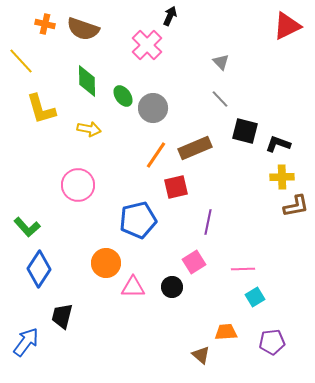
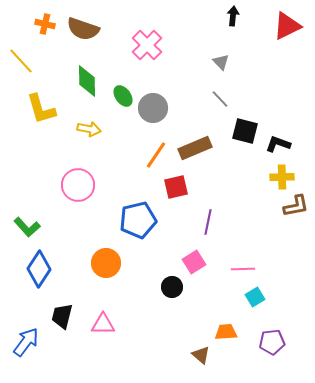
black arrow: moved 63 px right; rotated 18 degrees counterclockwise
pink triangle: moved 30 px left, 37 px down
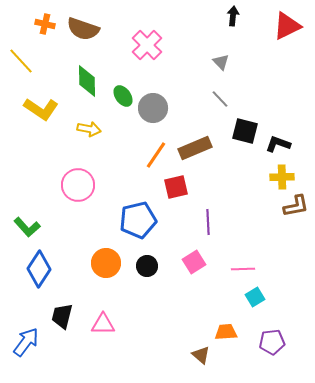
yellow L-shape: rotated 40 degrees counterclockwise
purple line: rotated 15 degrees counterclockwise
black circle: moved 25 px left, 21 px up
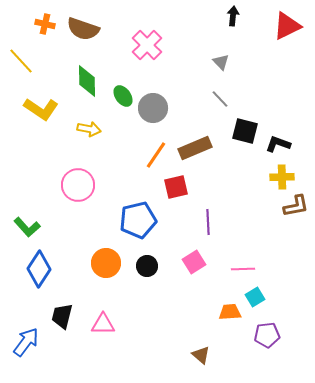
orange trapezoid: moved 4 px right, 20 px up
purple pentagon: moved 5 px left, 7 px up
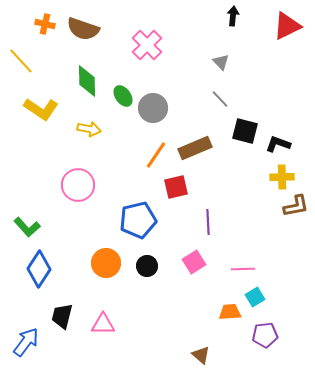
purple pentagon: moved 2 px left
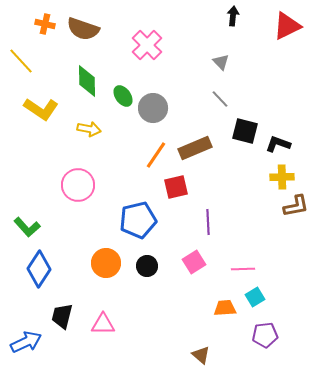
orange trapezoid: moved 5 px left, 4 px up
blue arrow: rotated 28 degrees clockwise
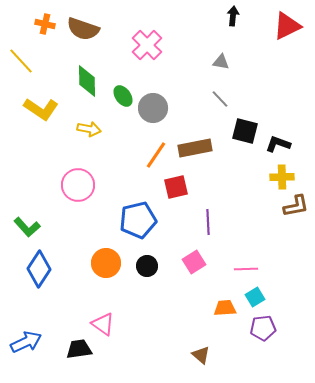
gray triangle: rotated 36 degrees counterclockwise
brown rectangle: rotated 12 degrees clockwise
pink line: moved 3 px right
black trapezoid: moved 17 px right, 33 px down; rotated 68 degrees clockwise
pink triangle: rotated 35 degrees clockwise
purple pentagon: moved 2 px left, 7 px up
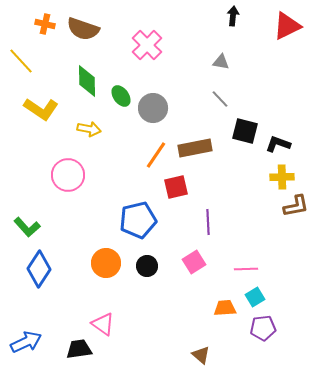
green ellipse: moved 2 px left
pink circle: moved 10 px left, 10 px up
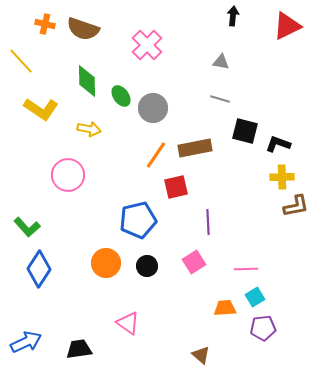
gray line: rotated 30 degrees counterclockwise
pink triangle: moved 25 px right, 1 px up
